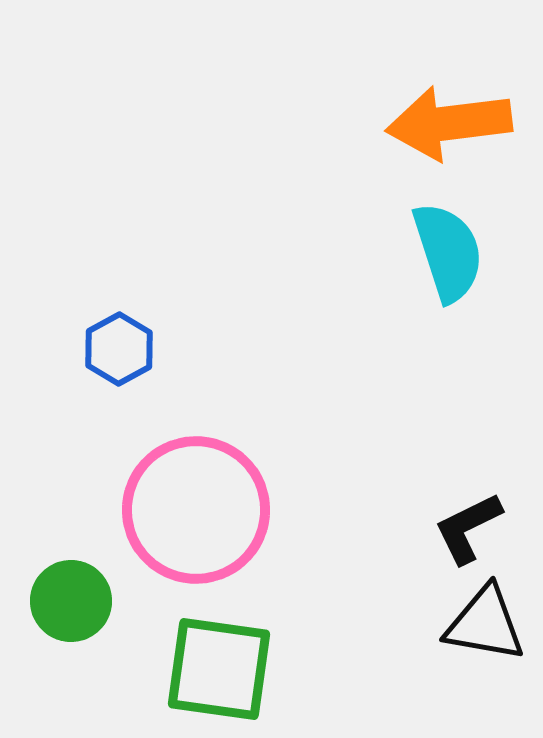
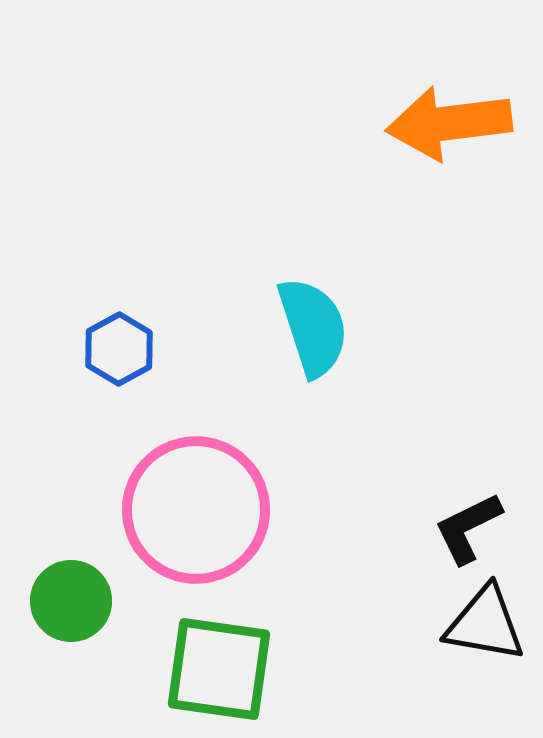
cyan semicircle: moved 135 px left, 75 px down
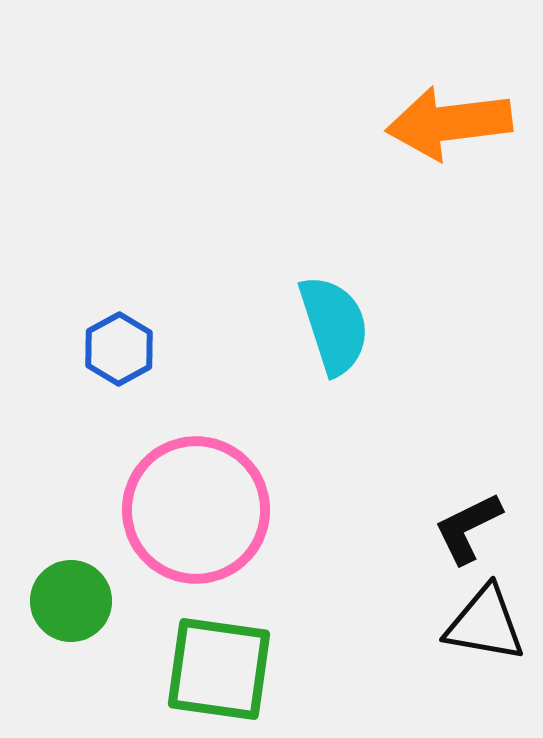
cyan semicircle: moved 21 px right, 2 px up
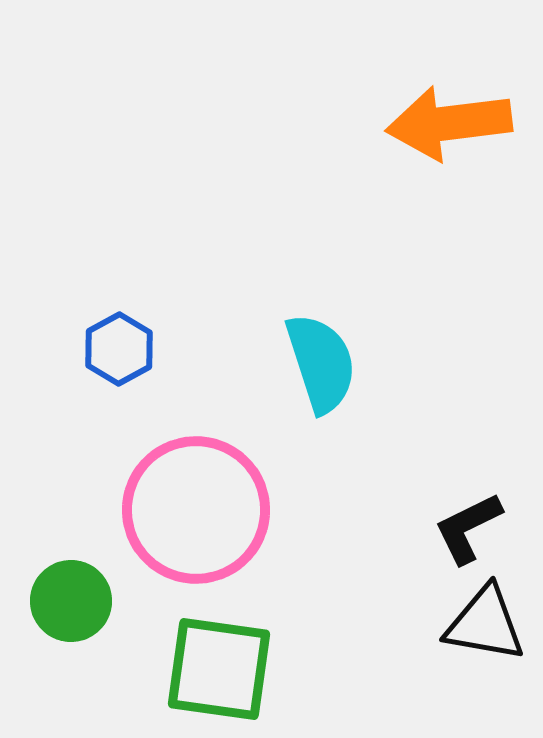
cyan semicircle: moved 13 px left, 38 px down
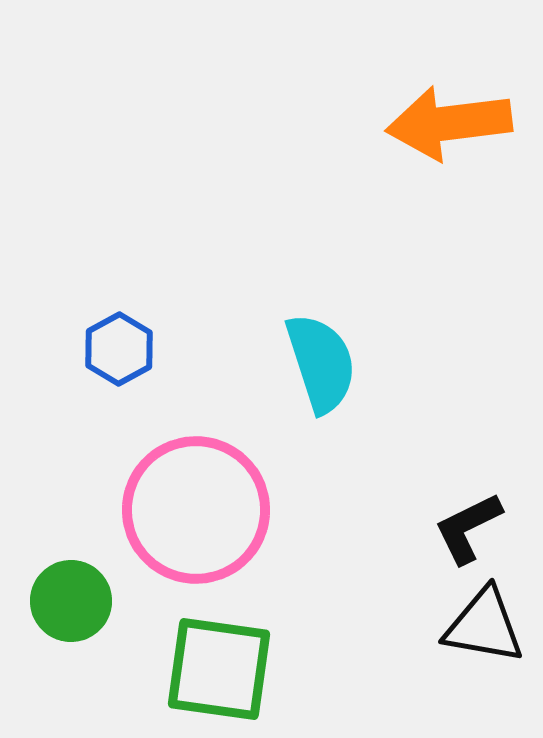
black triangle: moved 1 px left, 2 px down
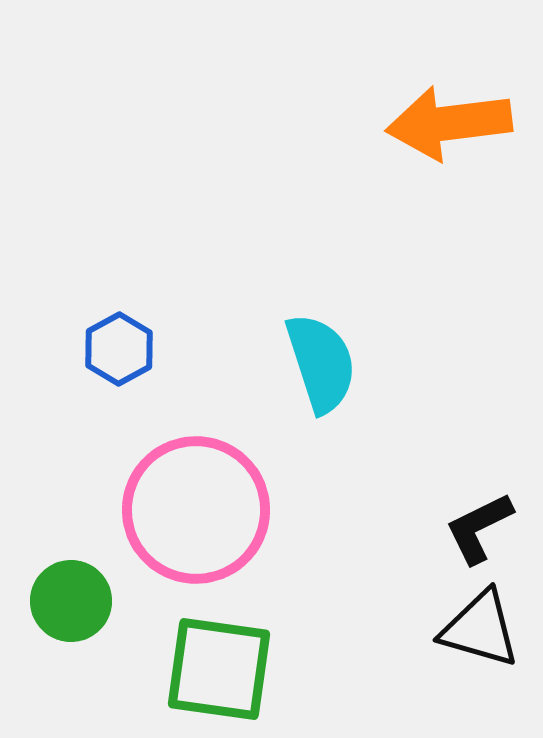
black L-shape: moved 11 px right
black triangle: moved 4 px left, 3 px down; rotated 6 degrees clockwise
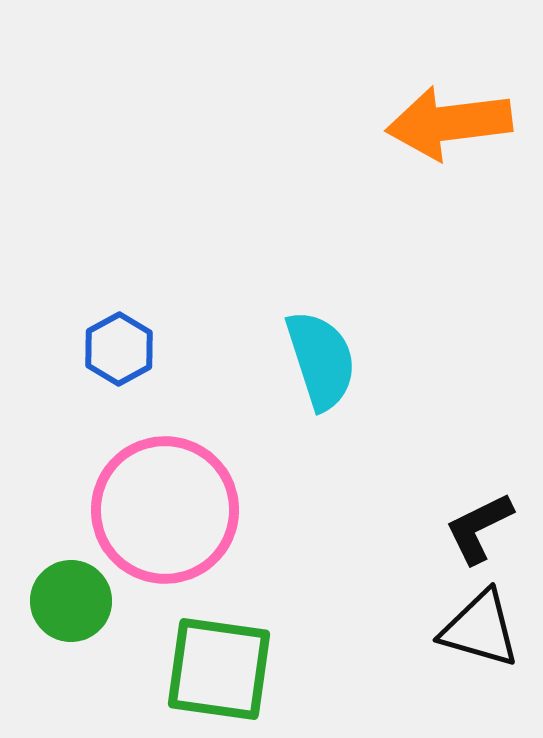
cyan semicircle: moved 3 px up
pink circle: moved 31 px left
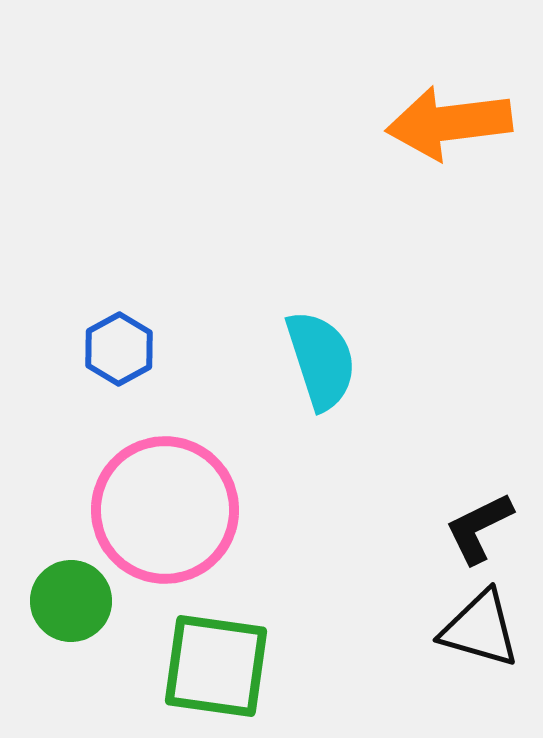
green square: moved 3 px left, 3 px up
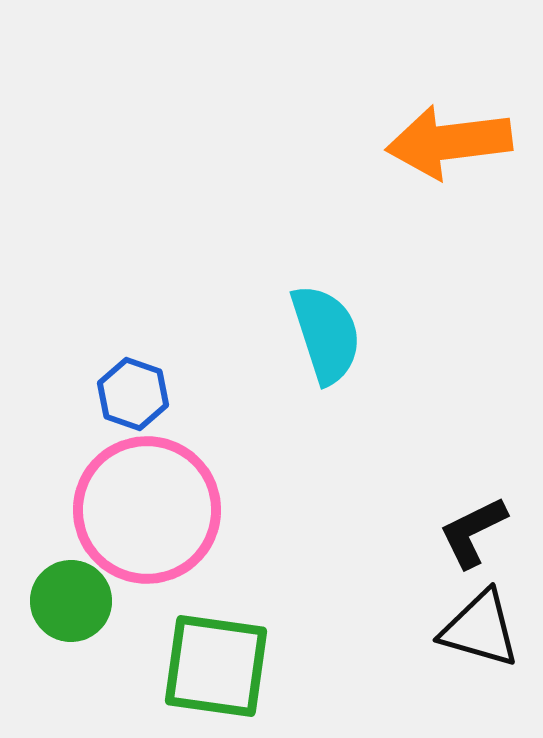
orange arrow: moved 19 px down
blue hexagon: moved 14 px right, 45 px down; rotated 12 degrees counterclockwise
cyan semicircle: moved 5 px right, 26 px up
pink circle: moved 18 px left
black L-shape: moved 6 px left, 4 px down
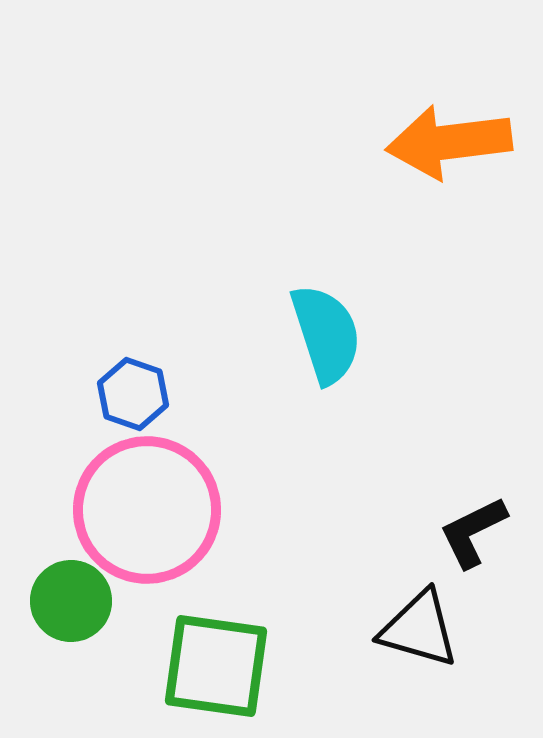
black triangle: moved 61 px left
